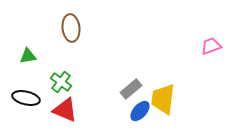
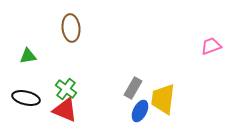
green cross: moved 5 px right, 7 px down
gray rectangle: moved 2 px right, 1 px up; rotated 20 degrees counterclockwise
blue ellipse: rotated 15 degrees counterclockwise
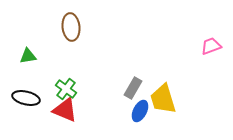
brown ellipse: moved 1 px up
yellow trapezoid: rotated 24 degrees counterclockwise
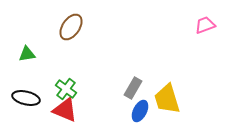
brown ellipse: rotated 40 degrees clockwise
pink trapezoid: moved 6 px left, 21 px up
green triangle: moved 1 px left, 2 px up
yellow trapezoid: moved 4 px right
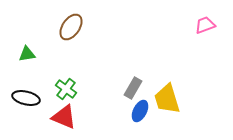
red triangle: moved 1 px left, 7 px down
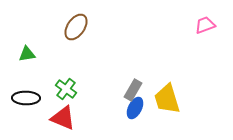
brown ellipse: moved 5 px right
gray rectangle: moved 2 px down
black ellipse: rotated 12 degrees counterclockwise
blue ellipse: moved 5 px left, 3 px up
red triangle: moved 1 px left, 1 px down
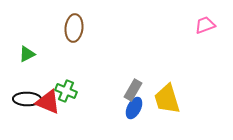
brown ellipse: moved 2 px left, 1 px down; rotated 28 degrees counterclockwise
green triangle: rotated 18 degrees counterclockwise
green cross: moved 2 px down; rotated 15 degrees counterclockwise
black ellipse: moved 1 px right, 1 px down
blue ellipse: moved 1 px left
red triangle: moved 15 px left, 16 px up
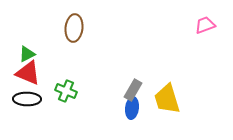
red triangle: moved 20 px left, 29 px up
blue ellipse: moved 2 px left; rotated 20 degrees counterclockwise
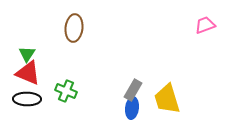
green triangle: rotated 30 degrees counterclockwise
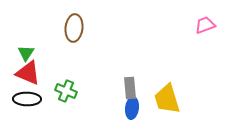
green triangle: moved 1 px left, 1 px up
gray rectangle: moved 3 px left, 2 px up; rotated 35 degrees counterclockwise
